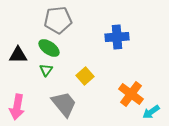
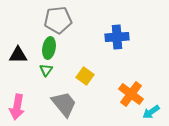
green ellipse: rotated 65 degrees clockwise
yellow square: rotated 12 degrees counterclockwise
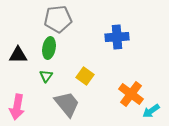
gray pentagon: moved 1 px up
green triangle: moved 6 px down
gray trapezoid: moved 3 px right
cyan arrow: moved 1 px up
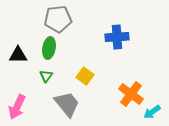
pink arrow: rotated 15 degrees clockwise
cyan arrow: moved 1 px right, 1 px down
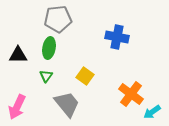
blue cross: rotated 15 degrees clockwise
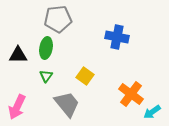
green ellipse: moved 3 px left
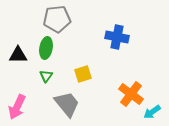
gray pentagon: moved 1 px left
yellow square: moved 2 px left, 2 px up; rotated 36 degrees clockwise
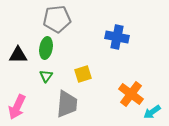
gray trapezoid: rotated 44 degrees clockwise
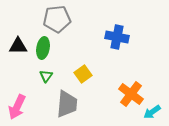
green ellipse: moved 3 px left
black triangle: moved 9 px up
yellow square: rotated 18 degrees counterclockwise
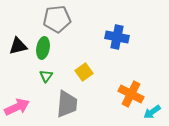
black triangle: rotated 12 degrees counterclockwise
yellow square: moved 1 px right, 2 px up
orange cross: rotated 10 degrees counterclockwise
pink arrow: rotated 140 degrees counterclockwise
